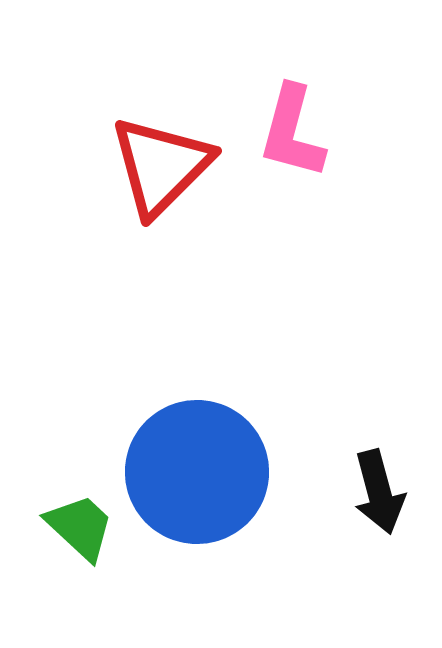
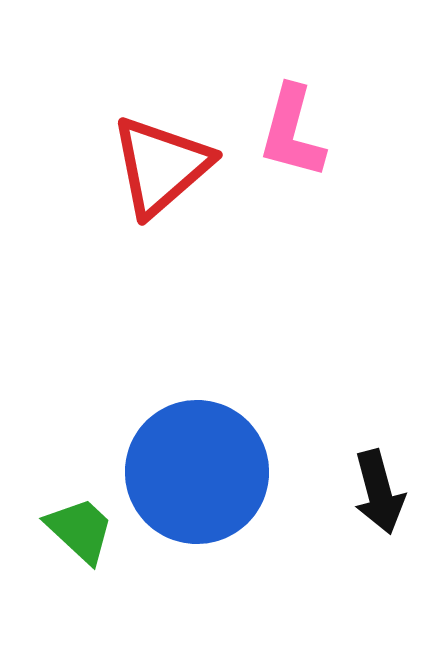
red triangle: rotated 4 degrees clockwise
green trapezoid: moved 3 px down
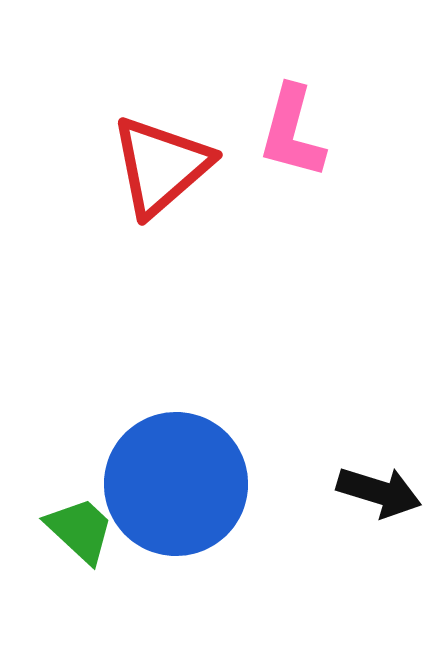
blue circle: moved 21 px left, 12 px down
black arrow: rotated 58 degrees counterclockwise
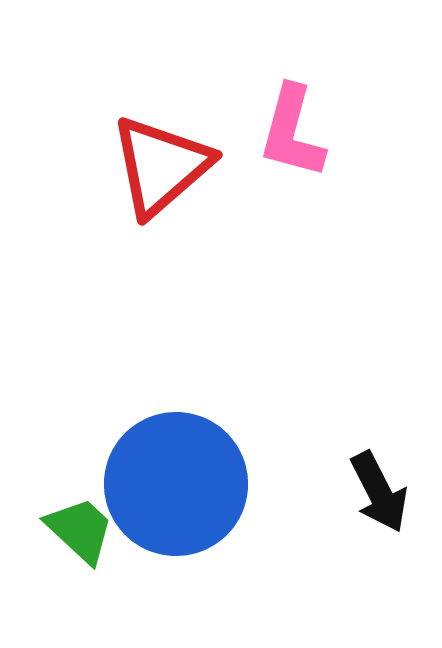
black arrow: rotated 46 degrees clockwise
